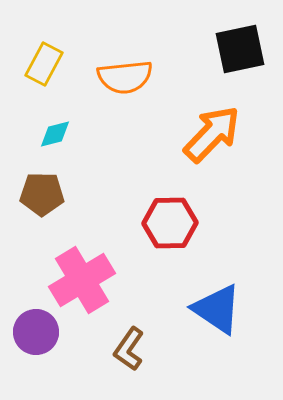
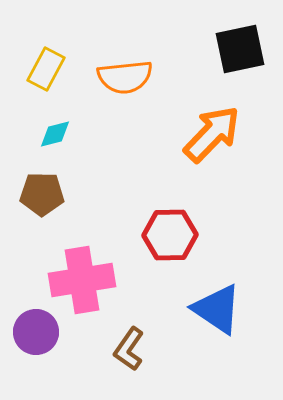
yellow rectangle: moved 2 px right, 5 px down
red hexagon: moved 12 px down
pink cross: rotated 22 degrees clockwise
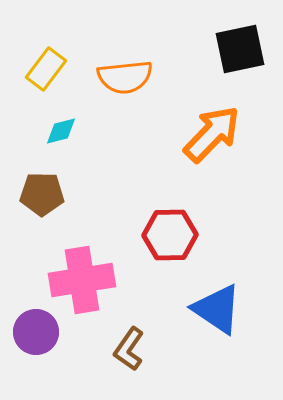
yellow rectangle: rotated 9 degrees clockwise
cyan diamond: moved 6 px right, 3 px up
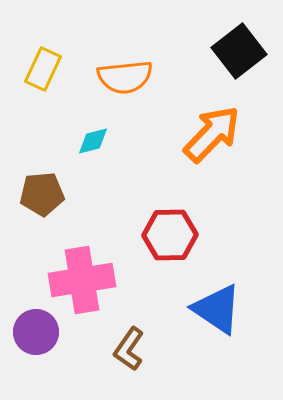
black square: moved 1 px left, 2 px down; rotated 26 degrees counterclockwise
yellow rectangle: moved 3 px left; rotated 12 degrees counterclockwise
cyan diamond: moved 32 px right, 10 px down
brown pentagon: rotated 6 degrees counterclockwise
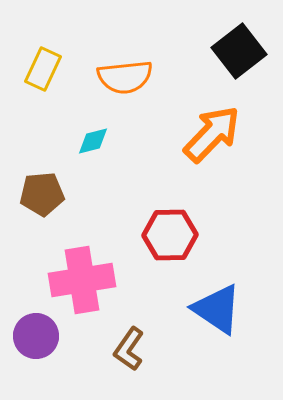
purple circle: moved 4 px down
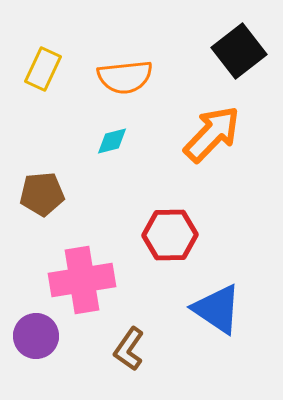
cyan diamond: moved 19 px right
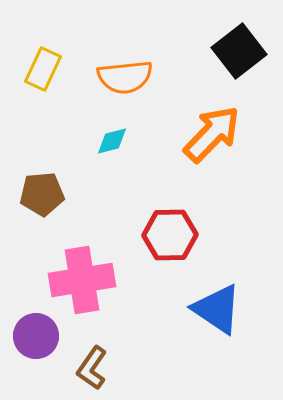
brown L-shape: moved 37 px left, 19 px down
